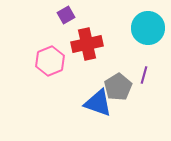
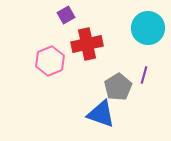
blue triangle: moved 3 px right, 11 px down
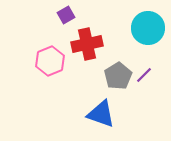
purple line: rotated 30 degrees clockwise
gray pentagon: moved 11 px up
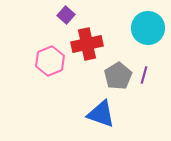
purple square: rotated 18 degrees counterclockwise
purple line: rotated 30 degrees counterclockwise
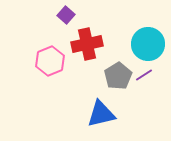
cyan circle: moved 16 px down
purple line: rotated 42 degrees clockwise
blue triangle: rotated 32 degrees counterclockwise
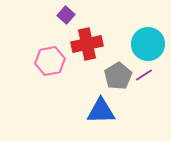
pink hexagon: rotated 12 degrees clockwise
blue triangle: moved 3 px up; rotated 12 degrees clockwise
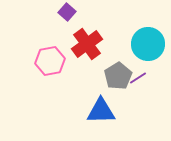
purple square: moved 1 px right, 3 px up
red cross: rotated 24 degrees counterclockwise
purple line: moved 6 px left, 3 px down
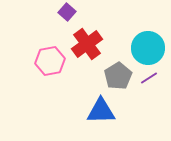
cyan circle: moved 4 px down
purple line: moved 11 px right
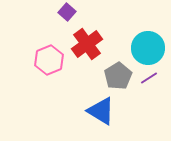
pink hexagon: moved 1 px left, 1 px up; rotated 12 degrees counterclockwise
blue triangle: rotated 32 degrees clockwise
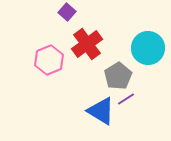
purple line: moved 23 px left, 21 px down
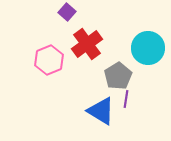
purple line: rotated 48 degrees counterclockwise
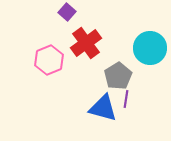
red cross: moved 1 px left, 1 px up
cyan circle: moved 2 px right
blue triangle: moved 2 px right, 3 px up; rotated 16 degrees counterclockwise
